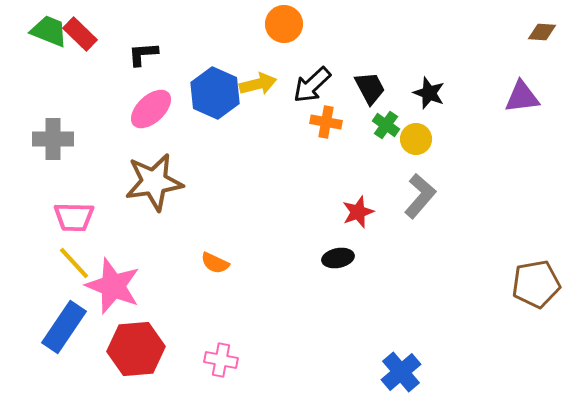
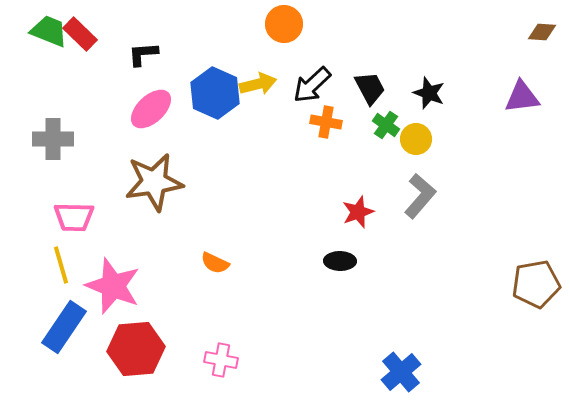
black ellipse: moved 2 px right, 3 px down; rotated 12 degrees clockwise
yellow line: moved 13 px left, 2 px down; rotated 27 degrees clockwise
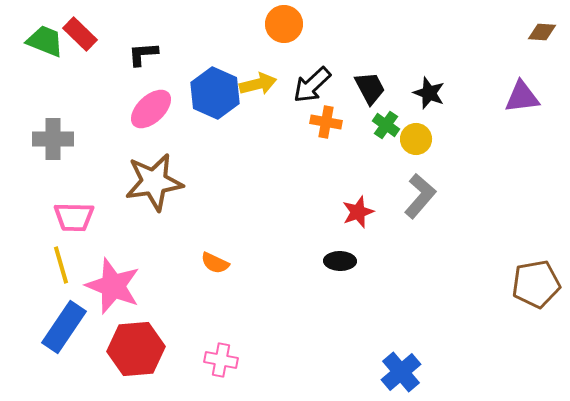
green trapezoid: moved 4 px left, 10 px down
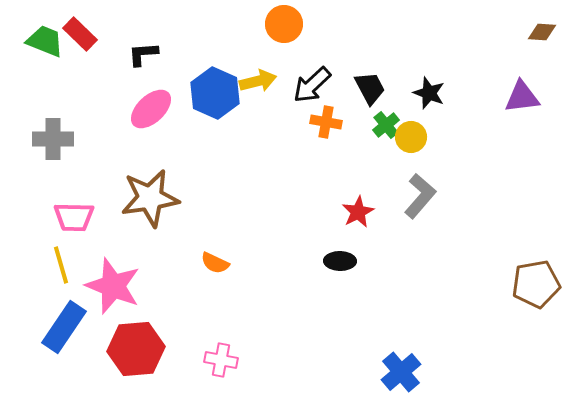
yellow arrow: moved 3 px up
green cross: rotated 16 degrees clockwise
yellow circle: moved 5 px left, 2 px up
brown star: moved 4 px left, 16 px down
red star: rotated 8 degrees counterclockwise
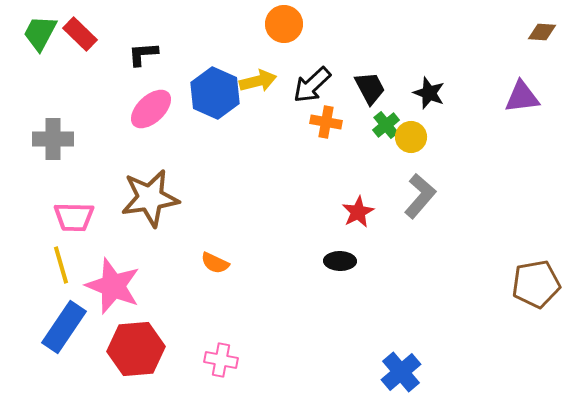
green trapezoid: moved 5 px left, 8 px up; rotated 84 degrees counterclockwise
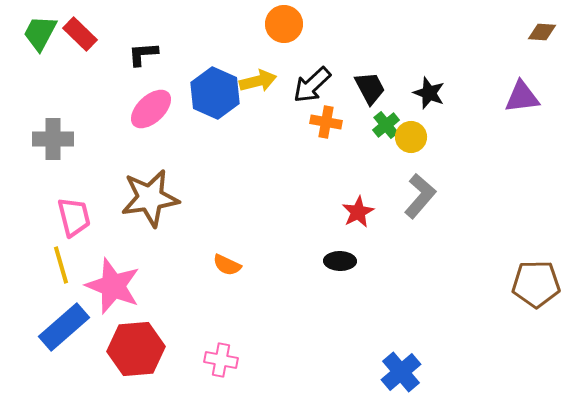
pink trapezoid: rotated 105 degrees counterclockwise
orange semicircle: moved 12 px right, 2 px down
brown pentagon: rotated 9 degrees clockwise
blue rectangle: rotated 15 degrees clockwise
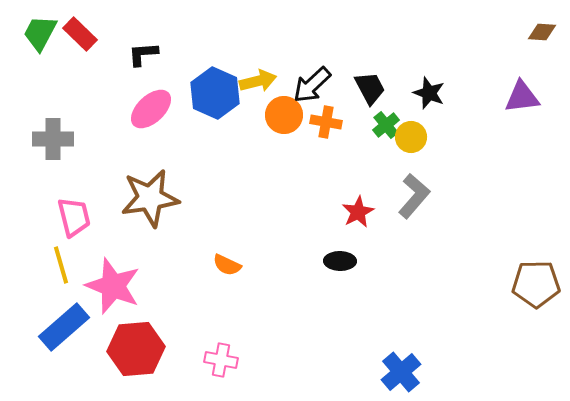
orange circle: moved 91 px down
gray L-shape: moved 6 px left
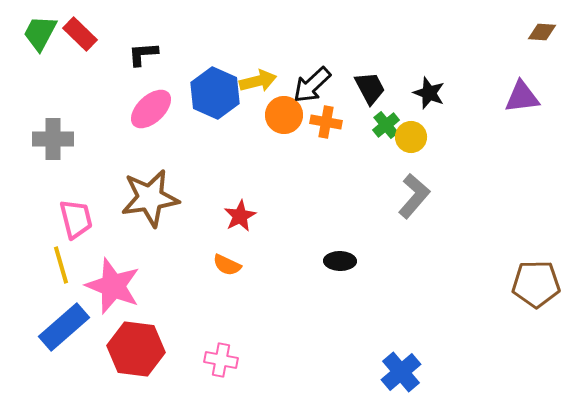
red star: moved 118 px left, 4 px down
pink trapezoid: moved 2 px right, 2 px down
red hexagon: rotated 12 degrees clockwise
